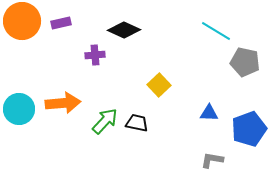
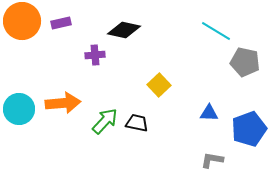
black diamond: rotated 12 degrees counterclockwise
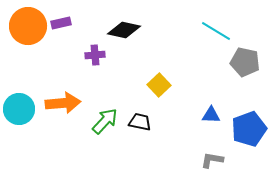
orange circle: moved 6 px right, 5 px down
blue triangle: moved 2 px right, 2 px down
black trapezoid: moved 3 px right, 1 px up
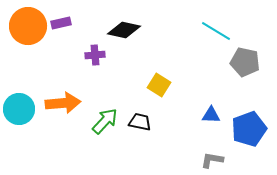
yellow square: rotated 15 degrees counterclockwise
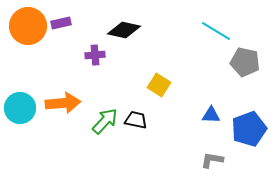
cyan circle: moved 1 px right, 1 px up
black trapezoid: moved 4 px left, 2 px up
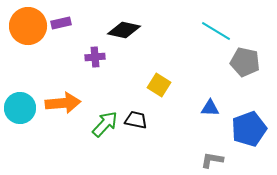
purple cross: moved 2 px down
blue triangle: moved 1 px left, 7 px up
green arrow: moved 3 px down
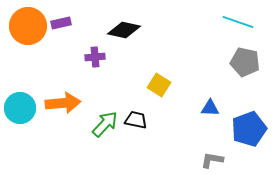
cyan line: moved 22 px right, 9 px up; rotated 12 degrees counterclockwise
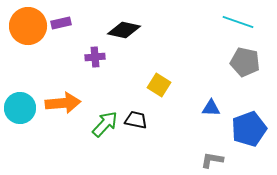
blue triangle: moved 1 px right
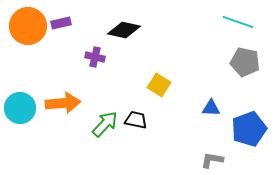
purple cross: rotated 18 degrees clockwise
